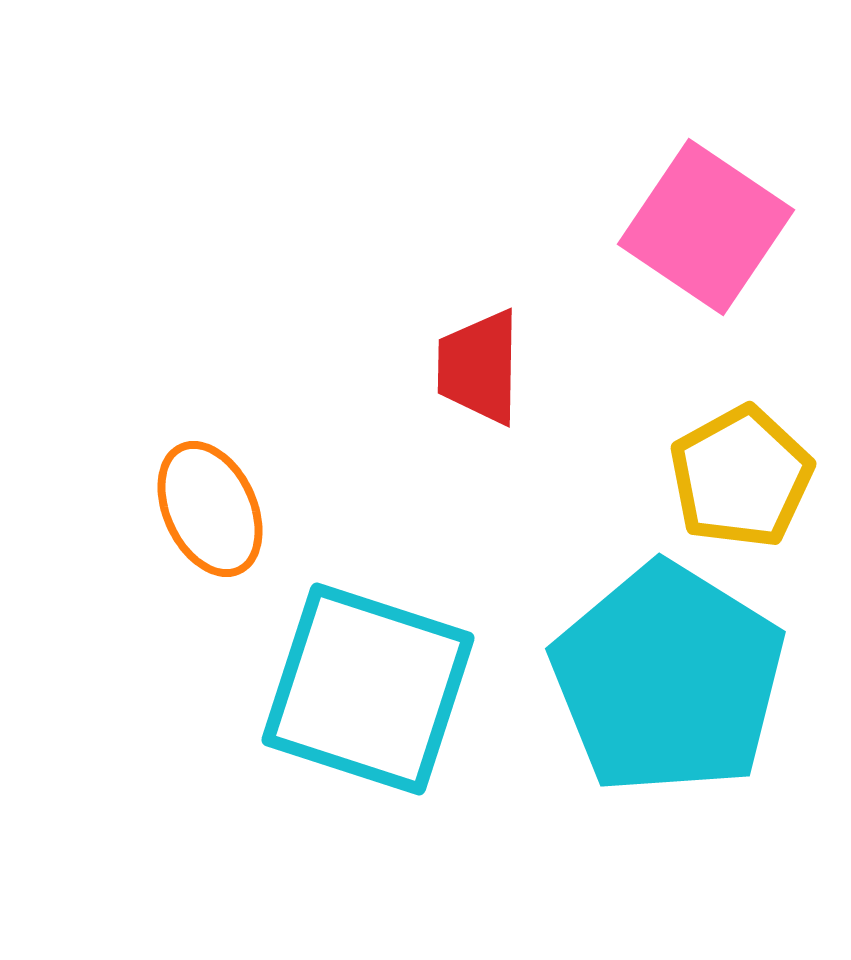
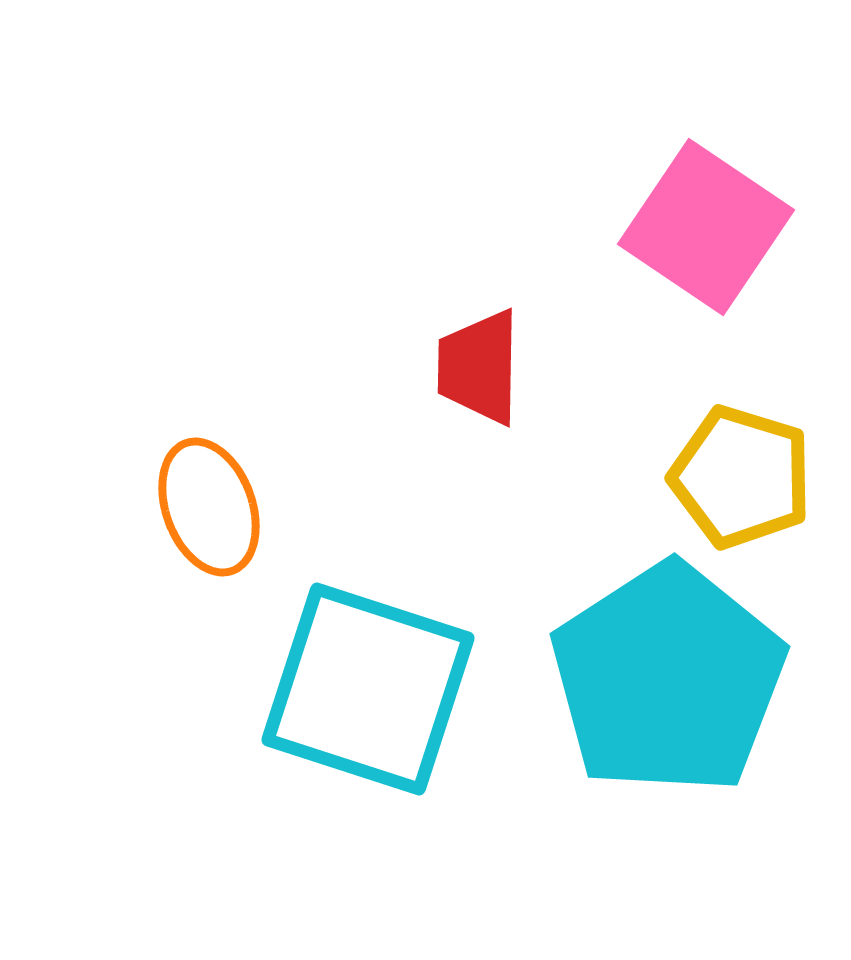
yellow pentagon: rotated 26 degrees counterclockwise
orange ellipse: moved 1 px left, 2 px up; rotated 5 degrees clockwise
cyan pentagon: rotated 7 degrees clockwise
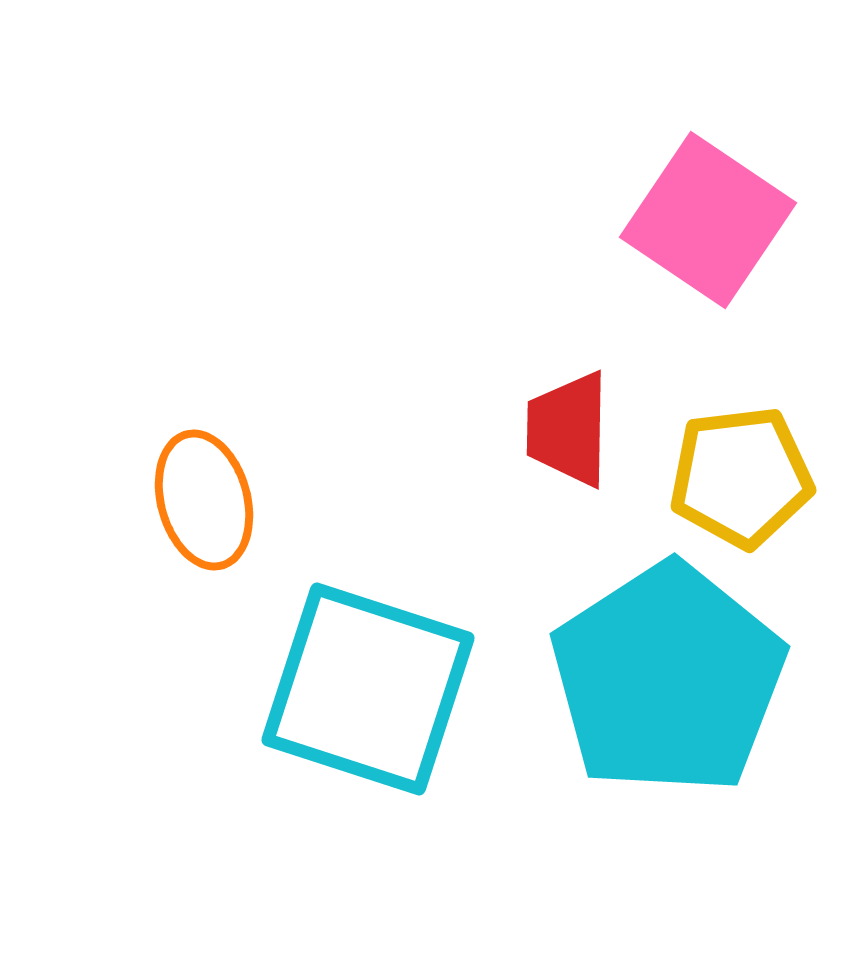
pink square: moved 2 px right, 7 px up
red trapezoid: moved 89 px right, 62 px down
yellow pentagon: rotated 24 degrees counterclockwise
orange ellipse: moved 5 px left, 7 px up; rotated 5 degrees clockwise
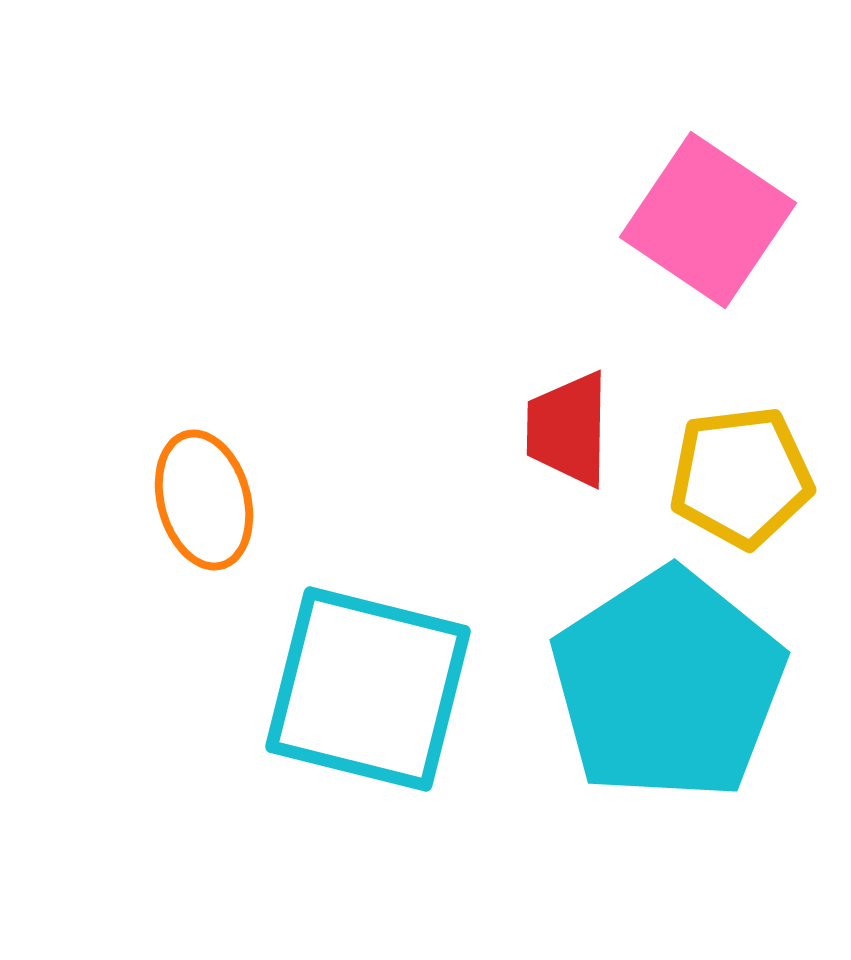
cyan pentagon: moved 6 px down
cyan square: rotated 4 degrees counterclockwise
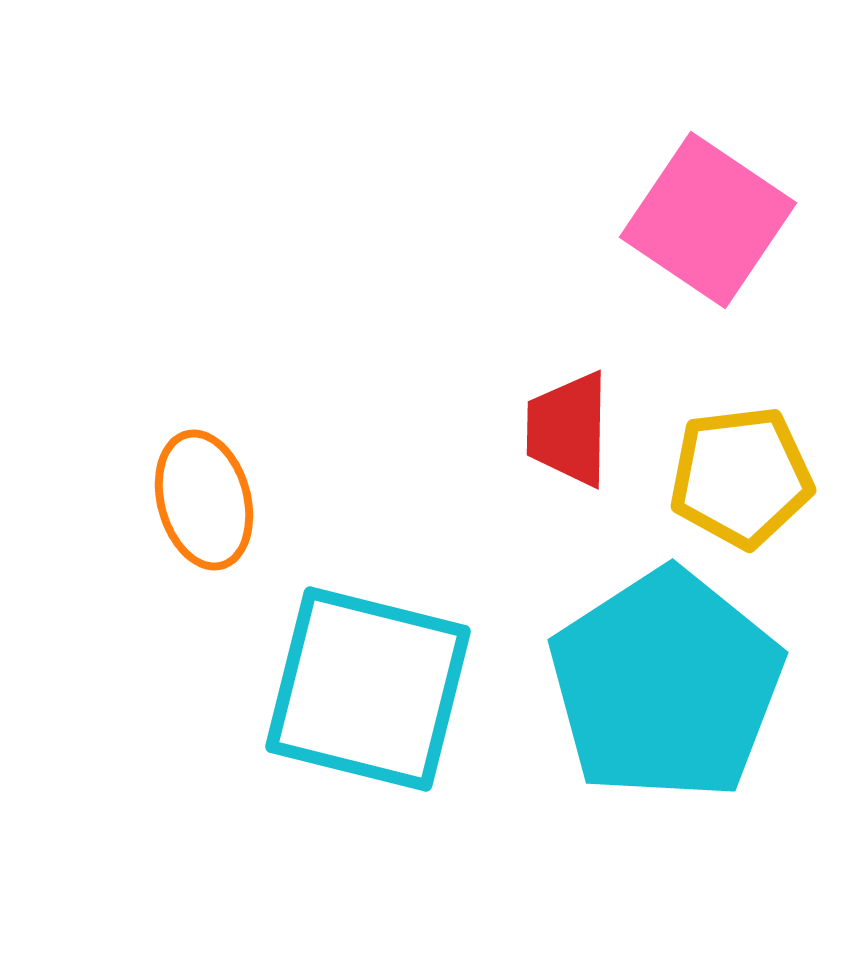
cyan pentagon: moved 2 px left
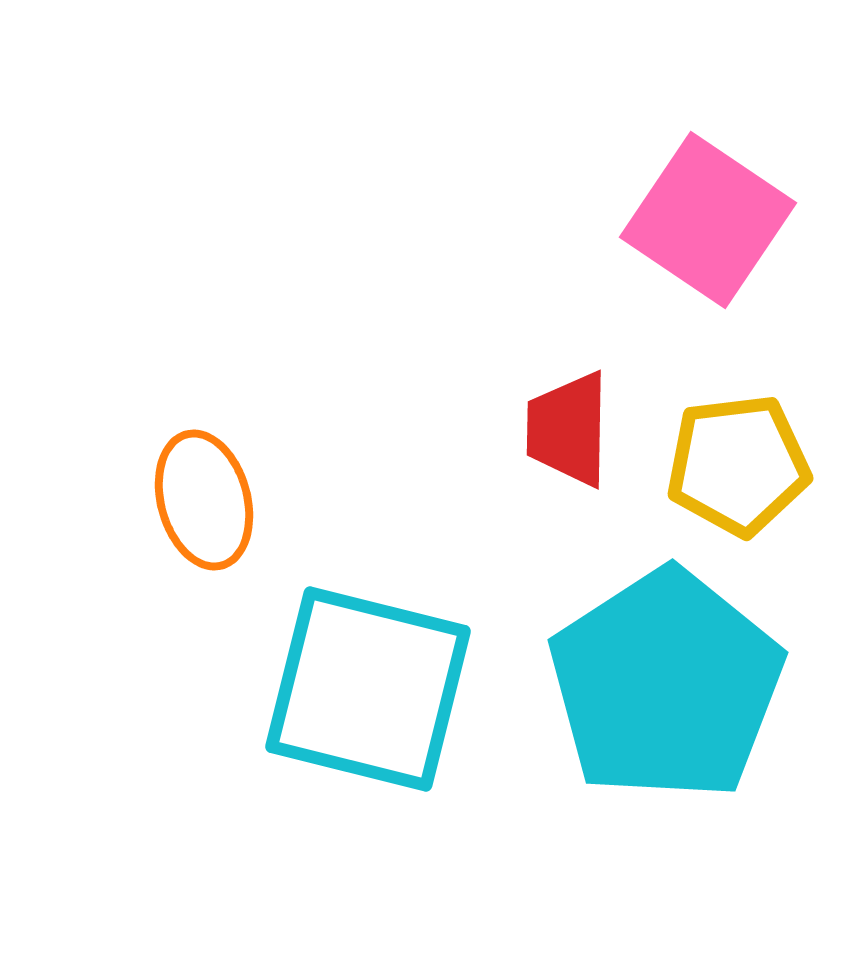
yellow pentagon: moved 3 px left, 12 px up
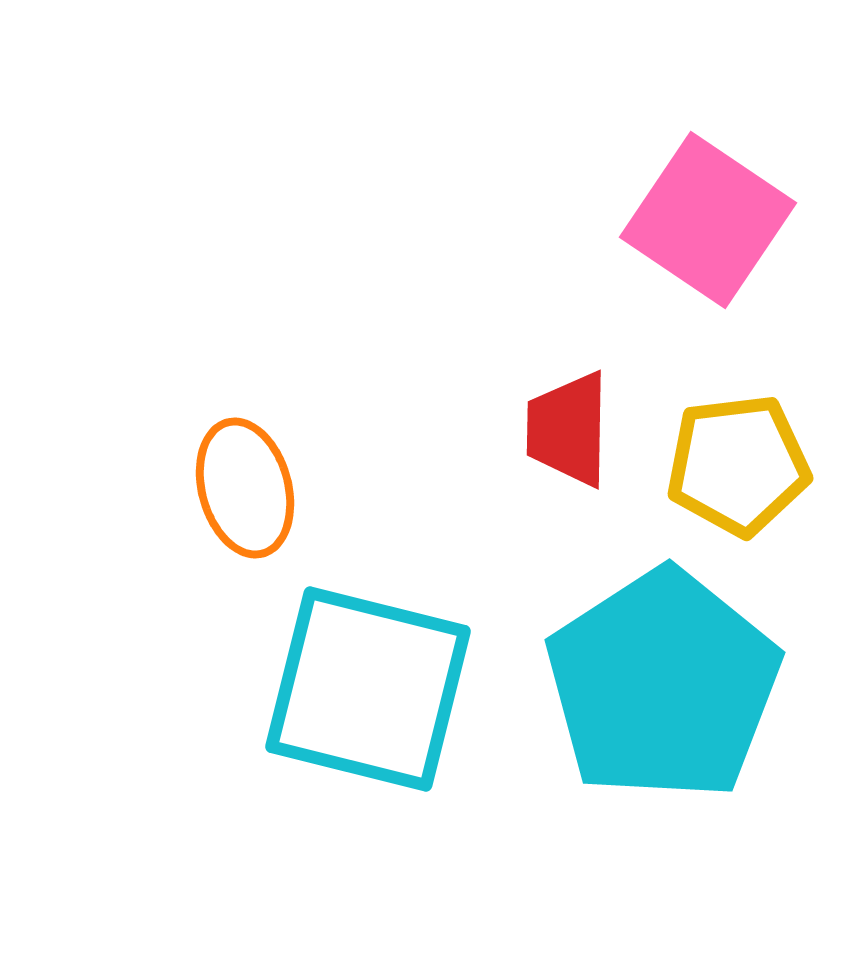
orange ellipse: moved 41 px right, 12 px up
cyan pentagon: moved 3 px left
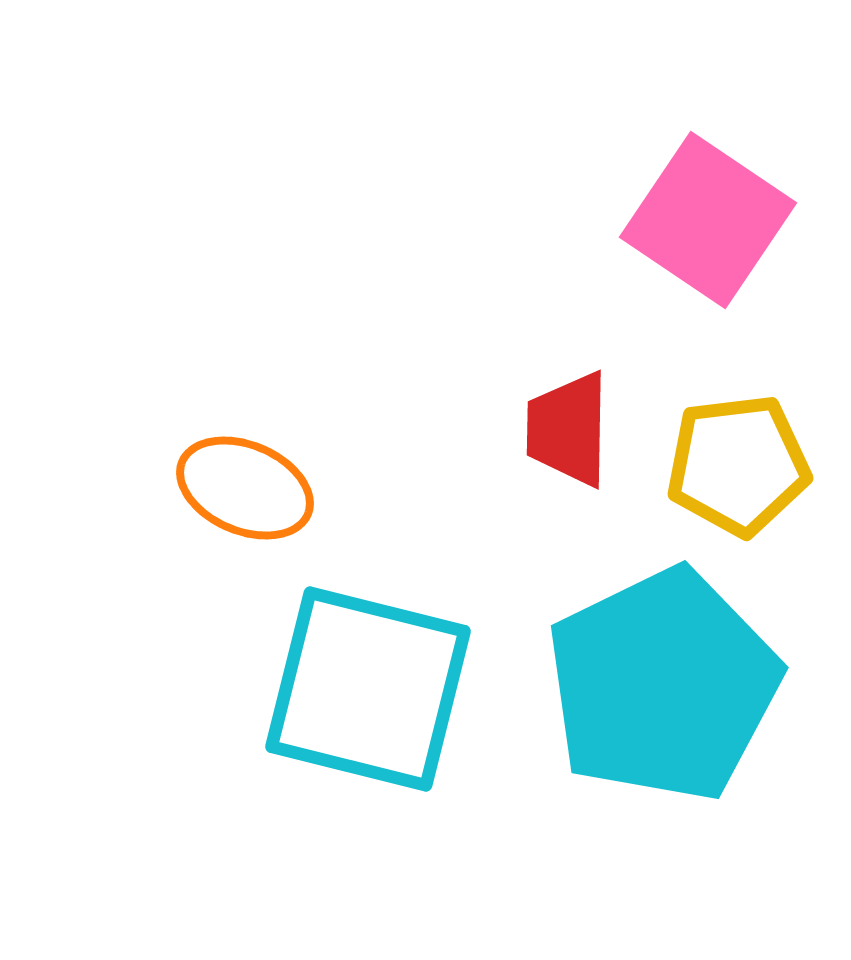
orange ellipse: rotated 52 degrees counterclockwise
cyan pentagon: rotated 7 degrees clockwise
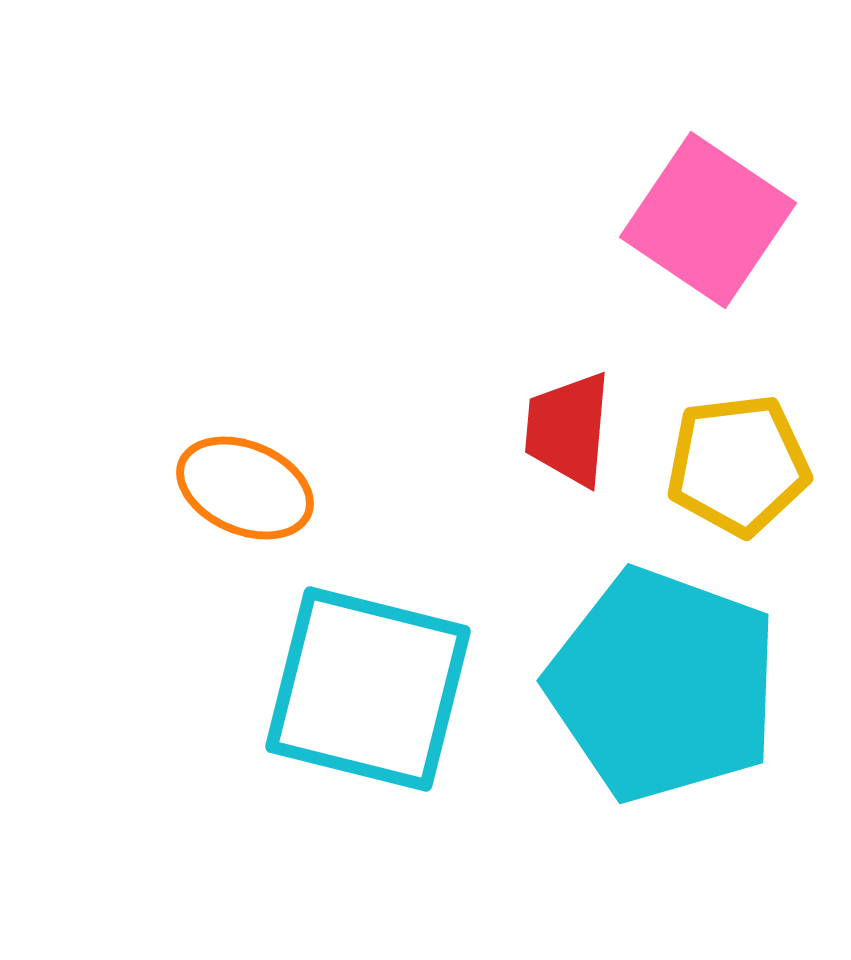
red trapezoid: rotated 4 degrees clockwise
cyan pentagon: rotated 26 degrees counterclockwise
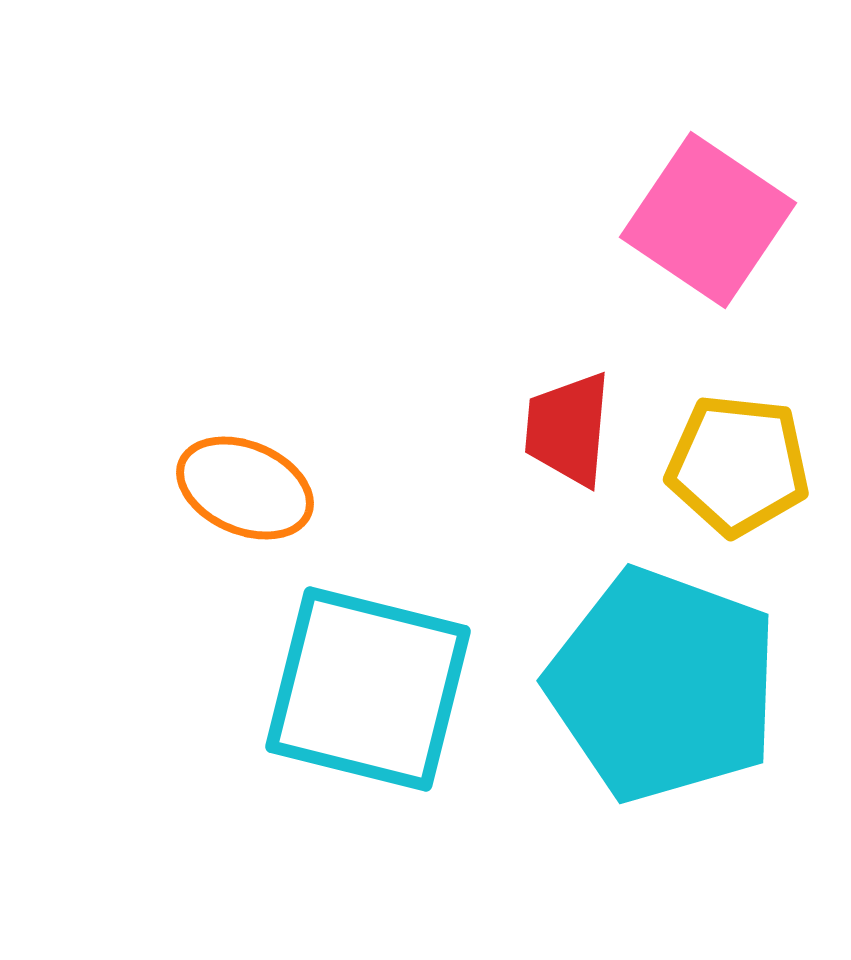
yellow pentagon: rotated 13 degrees clockwise
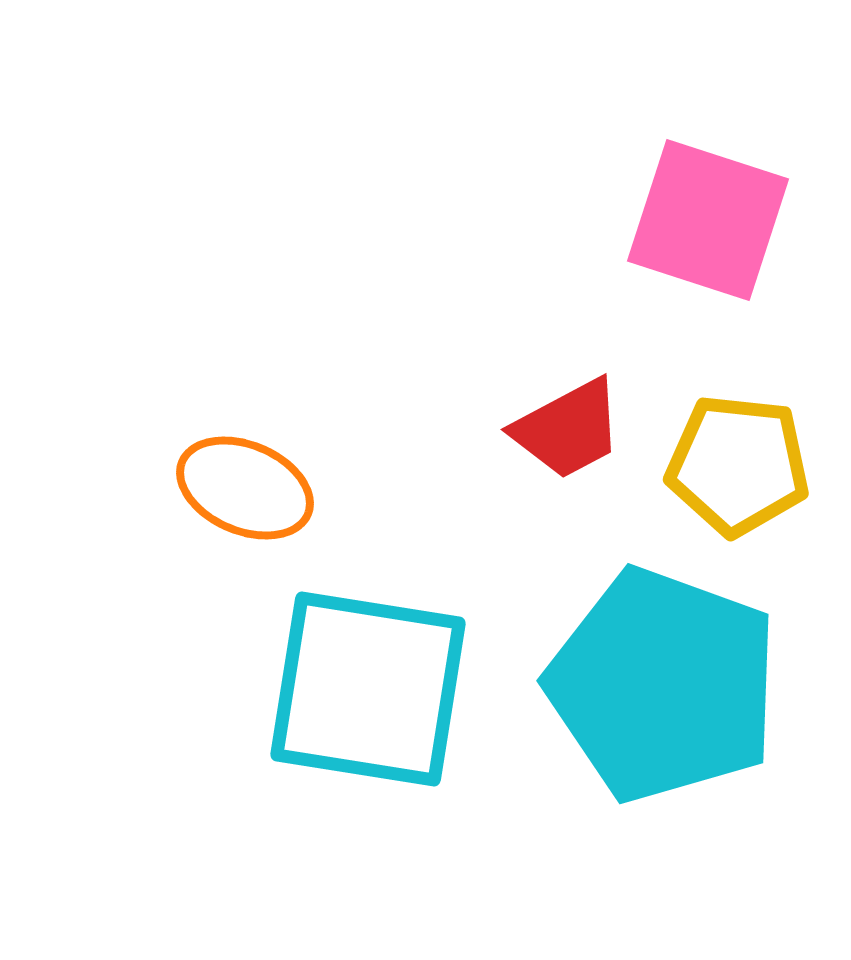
pink square: rotated 16 degrees counterclockwise
red trapezoid: rotated 123 degrees counterclockwise
cyan square: rotated 5 degrees counterclockwise
